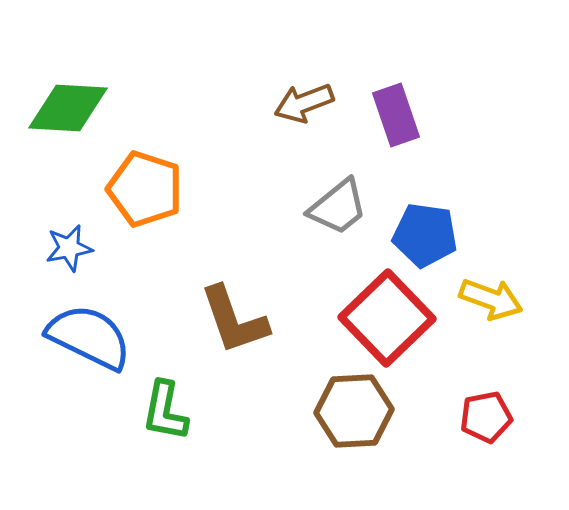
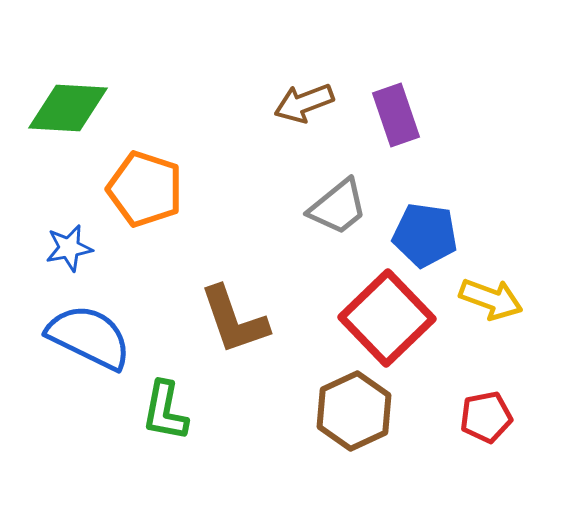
brown hexagon: rotated 22 degrees counterclockwise
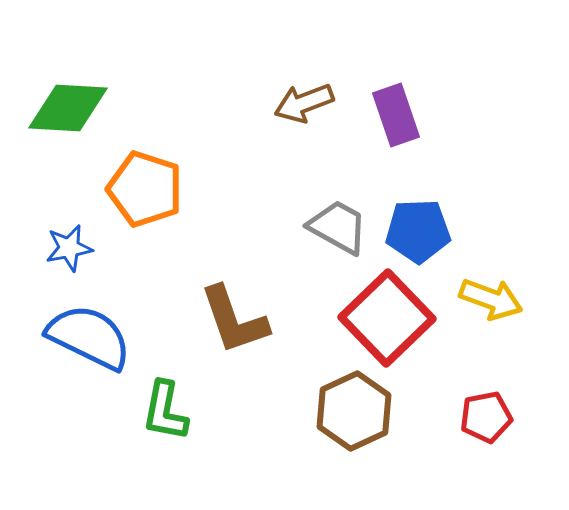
gray trapezoid: moved 20 px down; rotated 112 degrees counterclockwise
blue pentagon: moved 7 px left, 4 px up; rotated 10 degrees counterclockwise
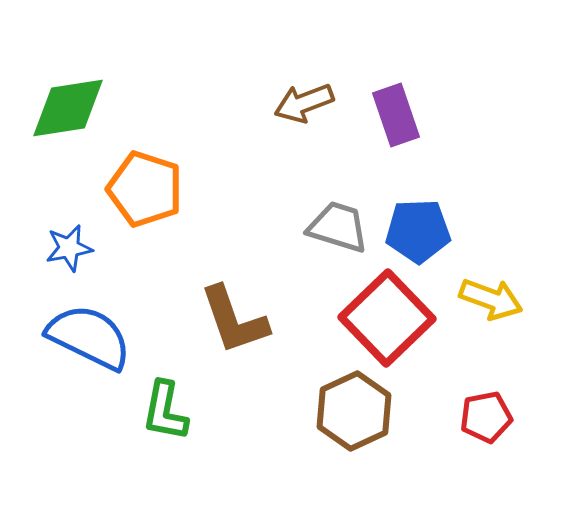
green diamond: rotated 12 degrees counterclockwise
gray trapezoid: rotated 12 degrees counterclockwise
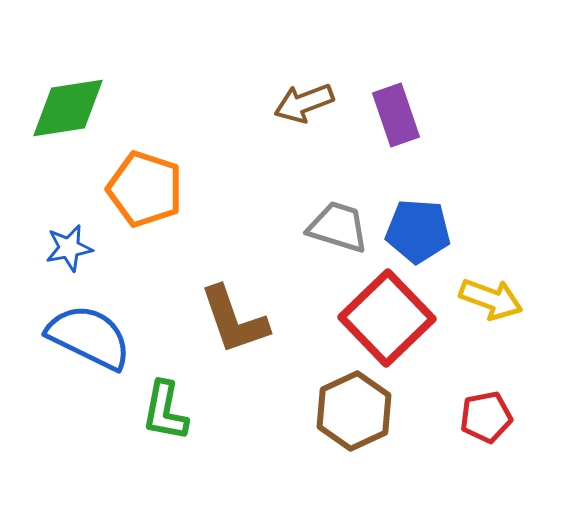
blue pentagon: rotated 6 degrees clockwise
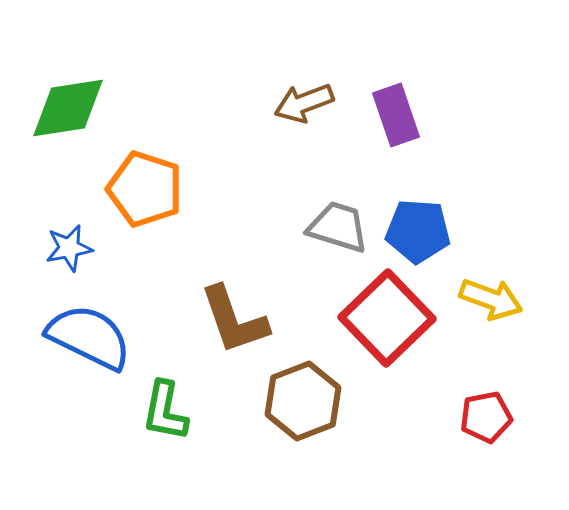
brown hexagon: moved 51 px left, 10 px up; rotated 4 degrees clockwise
